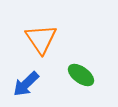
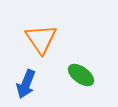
blue arrow: rotated 24 degrees counterclockwise
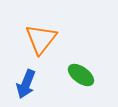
orange triangle: rotated 12 degrees clockwise
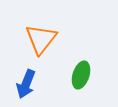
green ellipse: rotated 72 degrees clockwise
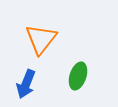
green ellipse: moved 3 px left, 1 px down
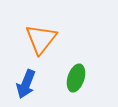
green ellipse: moved 2 px left, 2 px down
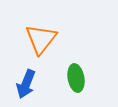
green ellipse: rotated 28 degrees counterclockwise
